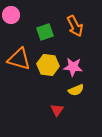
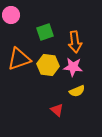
orange arrow: moved 16 px down; rotated 20 degrees clockwise
orange triangle: rotated 35 degrees counterclockwise
yellow semicircle: moved 1 px right, 1 px down
red triangle: rotated 24 degrees counterclockwise
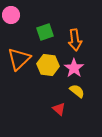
orange arrow: moved 2 px up
orange triangle: rotated 25 degrees counterclockwise
pink star: moved 1 px right, 1 px down; rotated 30 degrees clockwise
yellow semicircle: rotated 119 degrees counterclockwise
red triangle: moved 2 px right, 1 px up
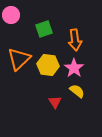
green square: moved 1 px left, 3 px up
red triangle: moved 4 px left, 7 px up; rotated 16 degrees clockwise
